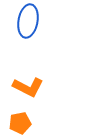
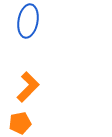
orange L-shape: rotated 72 degrees counterclockwise
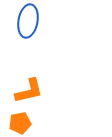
orange L-shape: moved 1 px right, 4 px down; rotated 32 degrees clockwise
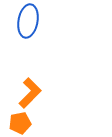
orange L-shape: moved 1 px right, 2 px down; rotated 32 degrees counterclockwise
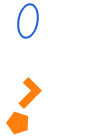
orange pentagon: moved 2 px left; rotated 30 degrees clockwise
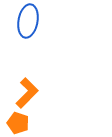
orange L-shape: moved 3 px left
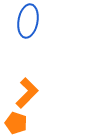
orange pentagon: moved 2 px left
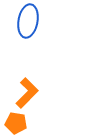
orange pentagon: rotated 10 degrees counterclockwise
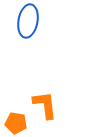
orange L-shape: moved 18 px right, 12 px down; rotated 52 degrees counterclockwise
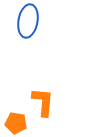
orange L-shape: moved 2 px left, 3 px up; rotated 12 degrees clockwise
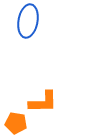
orange L-shape: rotated 84 degrees clockwise
